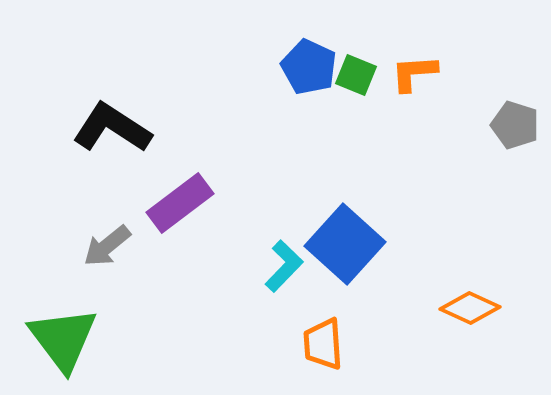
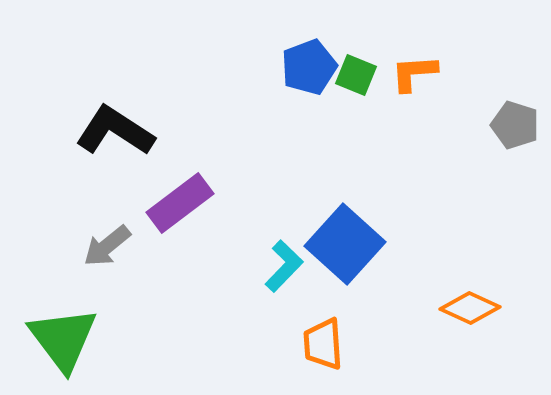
blue pentagon: rotated 26 degrees clockwise
black L-shape: moved 3 px right, 3 px down
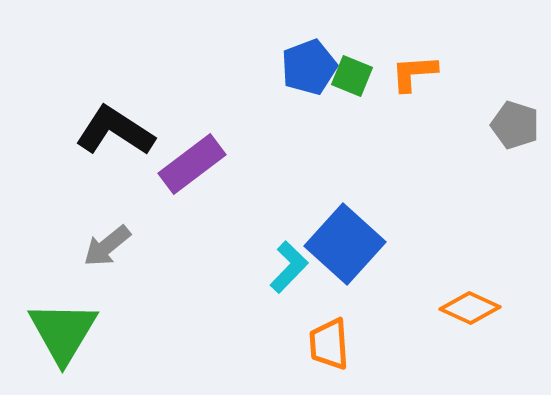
green square: moved 4 px left, 1 px down
purple rectangle: moved 12 px right, 39 px up
cyan L-shape: moved 5 px right, 1 px down
green triangle: moved 7 px up; rotated 8 degrees clockwise
orange trapezoid: moved 6 px right
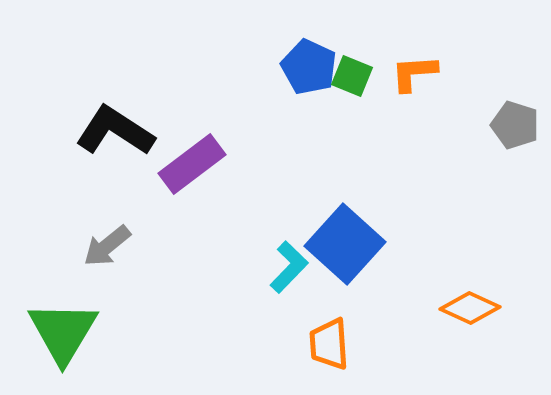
blue pentagon: rotated 26 degrees counterclockwise
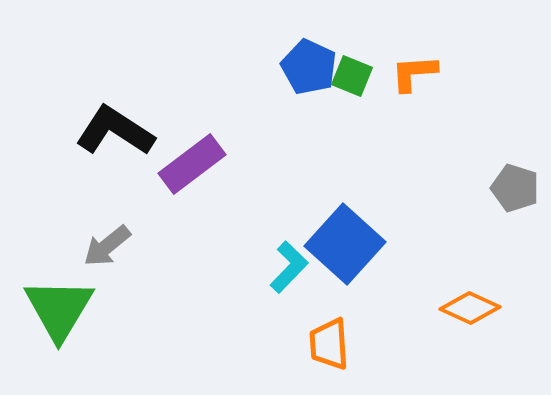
gray pentagon: moved 63 px down
green triangle: moved 4 px left, 23 px up
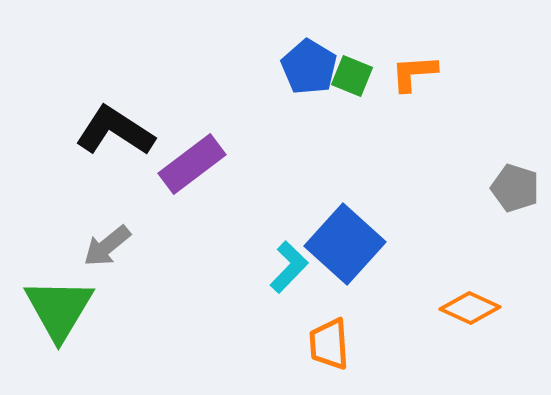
blue pentagon: rotated 6 degrees clockwise
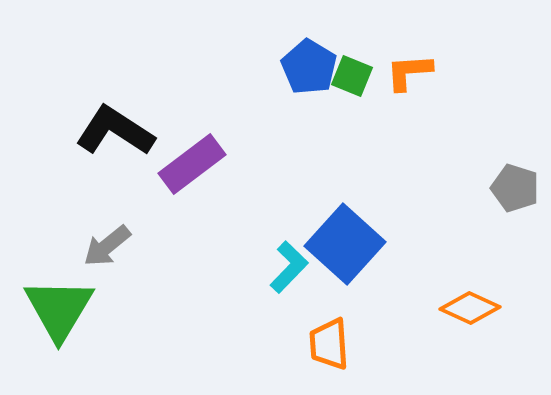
orange L-shape: moved 5 px left, 1 px up
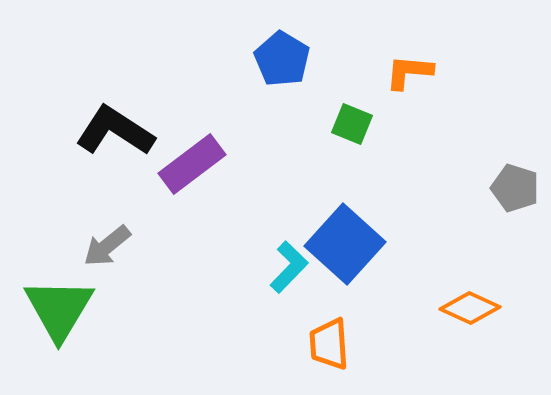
blue pentagon: moved 27 px left, 8 px up
orange L-shape: rotated 9 degrees clockwise
green square: moved 48 px down
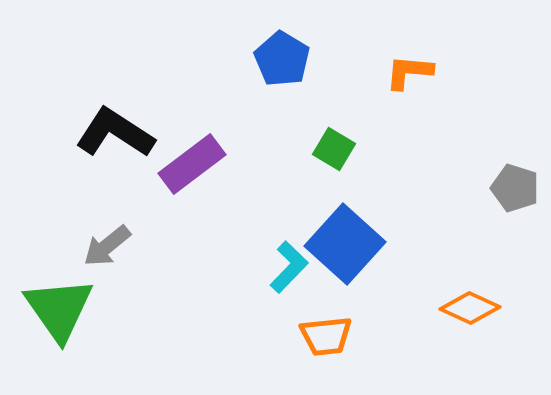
green square: moved 18 px left, 25 px down; rotated 9 degrees clockwise
black L-shape: moved 2 px down
green triangle: rotated 6 degrees counterclockwise
orange trapezoid: moved 3 px left, 8 px up; rotated 92 degrees counterclockwise
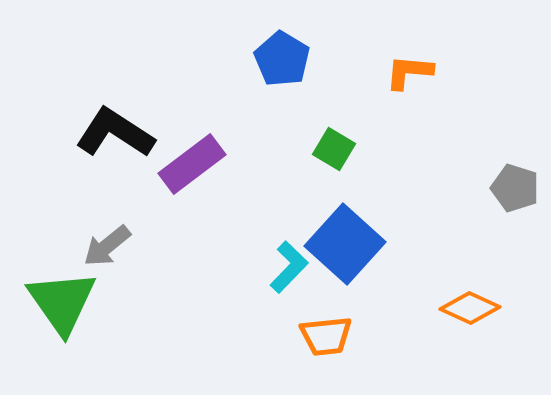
green triangle: moved 3 px right, 7 px up
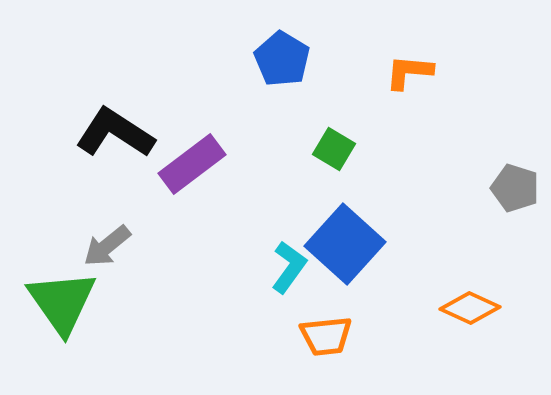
cyan L-shape: rotated 8 degrees counterclockwise
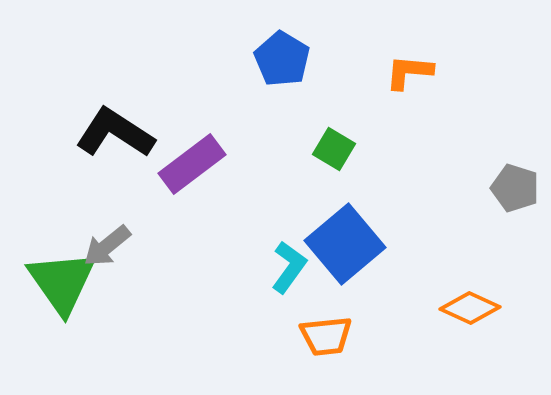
blue square: rotated 8 degrees clockwise
green triangle: moved 20 px up
